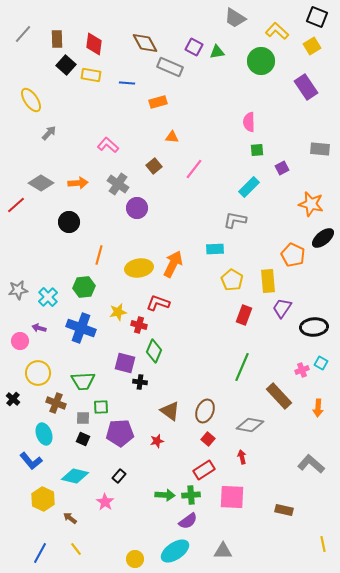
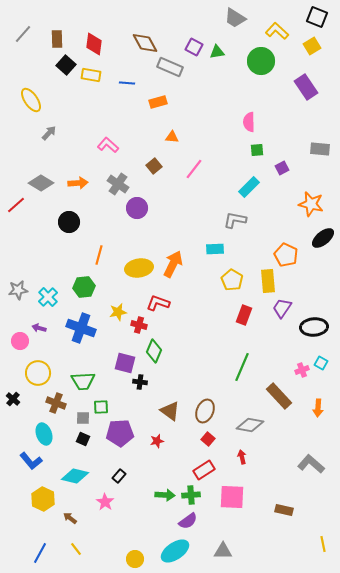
orange pentagon at (293, 255): moved 7 px left
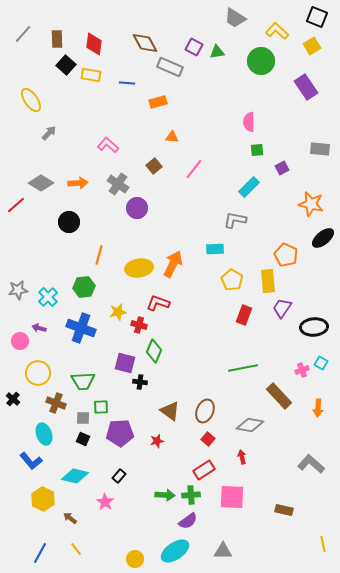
green line at (242, 367): moved 1 px right, 1 px down; rotated 56 degrees clockwise
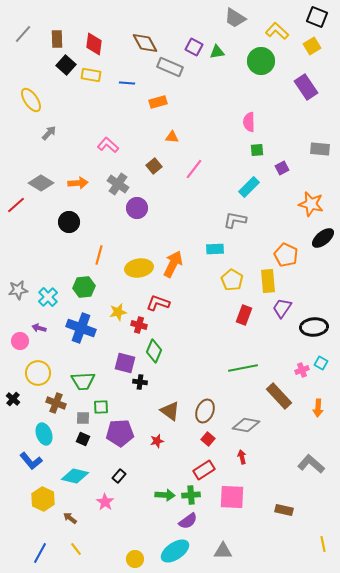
gray diamond at (250, 425): moved 4 px left
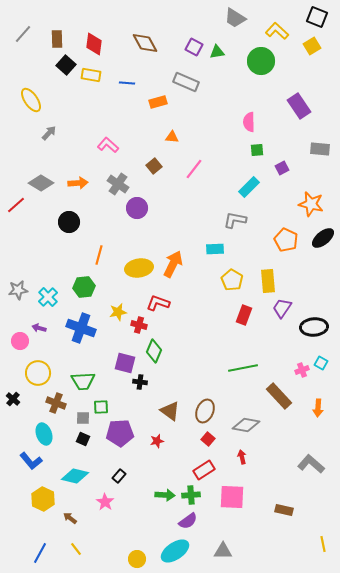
gray rectangle at (170, 67): moved 16 px right, 15 px down
purple rectangle at (306, 87): moved 7 px left, 19 px down
orange pentagon at (286, 255): moved 15 px up
yellow circle at (135, 559): moved 2 px right
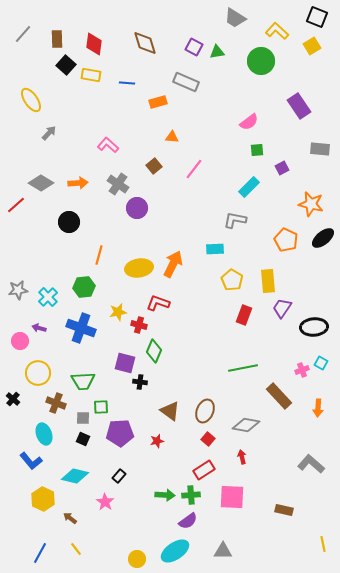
brown diamond at (145, 43): rotated 12 degrees clockwise
pink semicircle at (249, 122): rotated 126 degrees counterclockwise
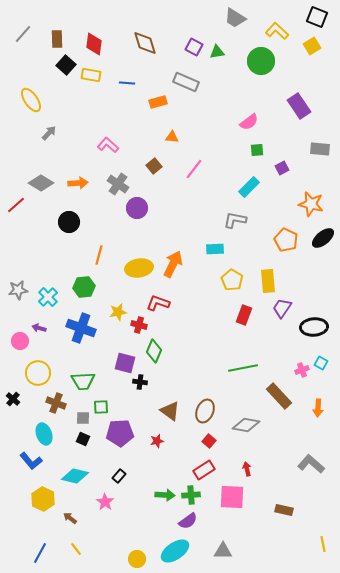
red square at (208, 439): moved 1 px right, 2 px down
red arrow at (242, 457): moved 5 px right, 12 px down
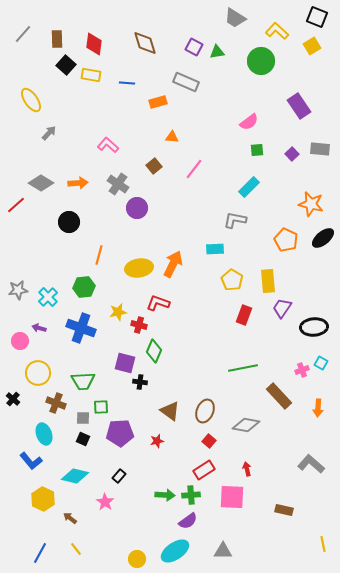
purple square at (282, 168): moved 10 px right, 14 px up; rotated 16 degrees counterclockwise
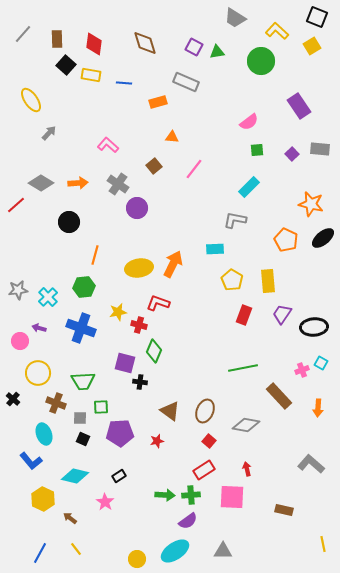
blue line at (127, 83): moved 3 px left
orange line at (99, 255): moved 4 px left
purple trapezoid at (282, 308): moved 6 px down
gray square at (83, 418): moved 3 px left
black rectangle at (119, 476): rotated 16 degrees clockwise
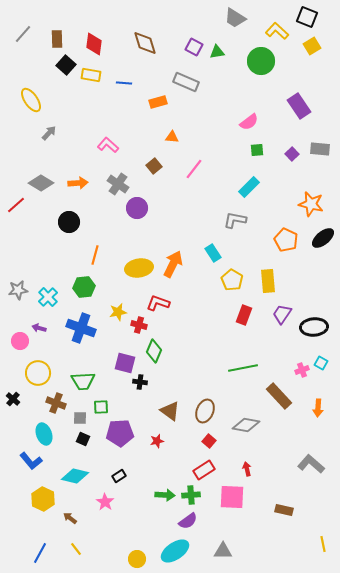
black square at (317, 17): moved 10 px left
cyan rectangle at (215, 249): moved 2 px left, 4 px down; rotated 60 degrees clockwise
